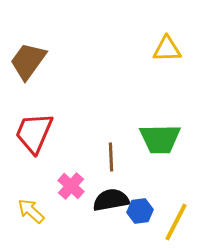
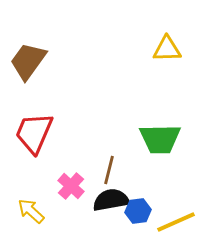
brown line: moved 2 px left, 13 px down; rotated 16 degrees clockwise
blue hexagon: moved 2 px left
yellow line: rotated 39 degrees clockwise
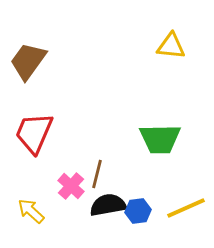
yellow triangle: moved 4 px right, 3 px up; rotated 8 degrees clockwise
brown line: moved 12 px left, 4 px down
black semicircle: moved 3 px left, 5 px down
yellow line: moved 10 px right, 14 px up
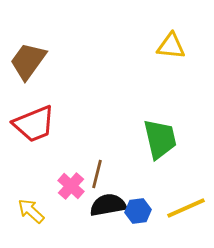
red trapezoid: moved 9 px up; rotated 135 degrees counterclockwise
green trapezoid: rotated 102 degrees counterclockwise
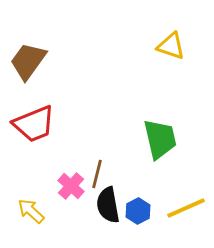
yellow triangle: rotated 12 degrees clockwise
black semicircle: rotated 90 degrees counterclockwise
blue hexagon: rotated 20 degrees counterclockwise
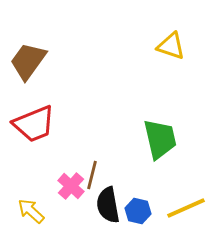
brown line: moved 5 px left, 1 px down
blue hexagon: rotated 20 degrees counterclockwise
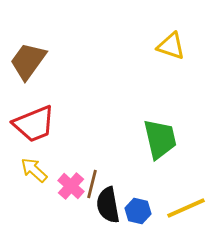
brown line: moved 9 px down
yellow arrow: moved 3 px right, 41 px up
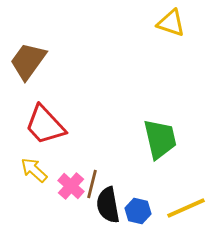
yellow triangle: moved 23 px up
red trapezoid: moved 11 px right, 1 px down; rotated 69 degrees clockwise
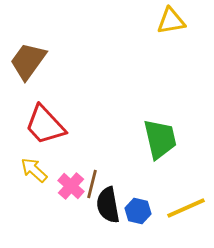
yellow triangle: moved 2 px up; rotated 28 degrees counterclockwise
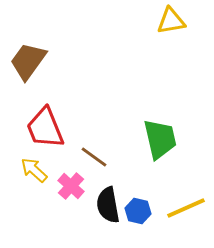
red trapezoid: moved 3 px down; rotated 21 degrees clockwise
brown line: moved 2 px right, 27 px up; rotated 68 degrees counterclockwise
